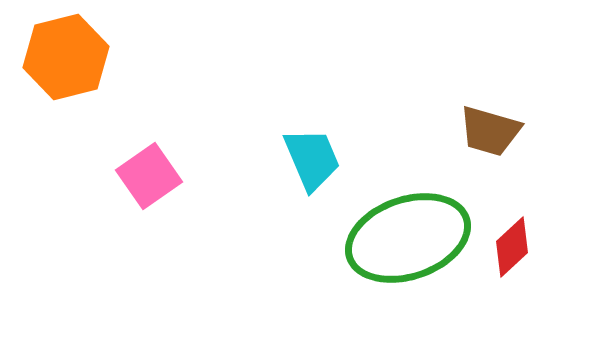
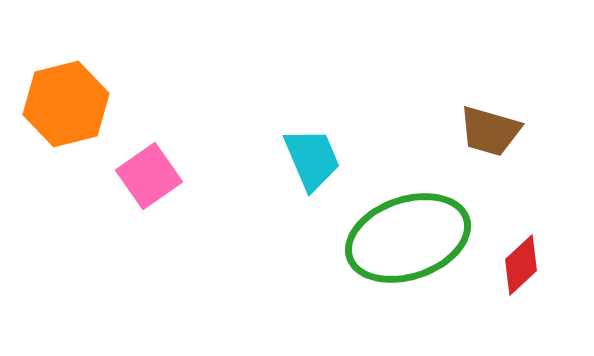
orange hexagon: moved 47 px down
red diamond: moved 9 px right, 18 px down
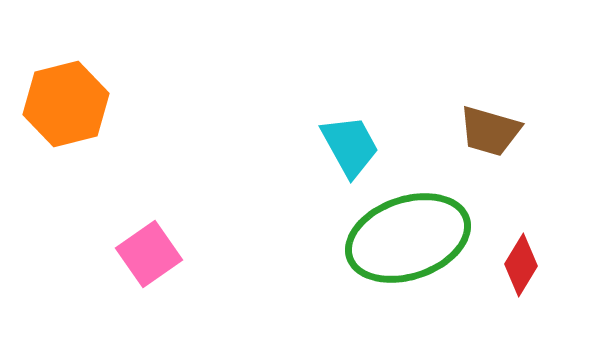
cyan trapezoid: moved 38 px right, 13 px up; rotated 6 degrees counterclockwise
pink square: moved 78 px down
red diamond: rotated 16 degrees counterclockwise
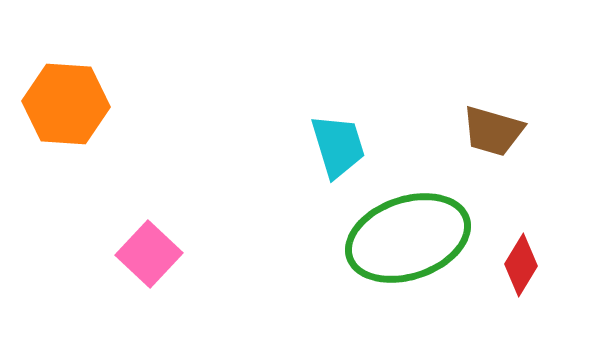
orange hexagon: rotated 18 degrees clockwise
brown trapezoid: moved 3 px right
cyan trapezoid: moved 12 px left; rotated 12 degrees clockwise
pink square: rotated 12 degrees counterclockwise
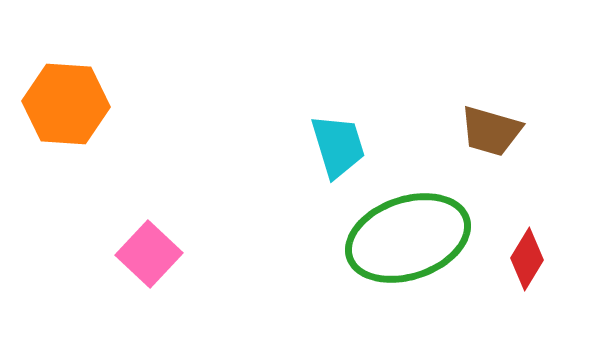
brown trapezoid: moved 2 px left
red diamond: moved 6 px right, 6 px up
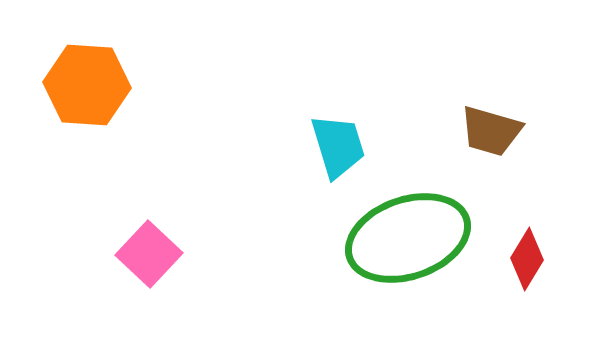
orange hexagon: moved 21 px right, 19 px up
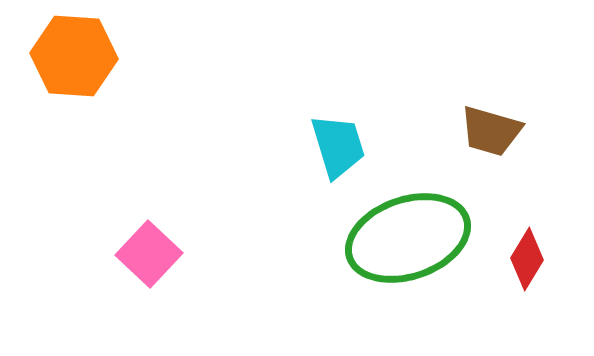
orange hexagon: moved 13 px left, 29 px up
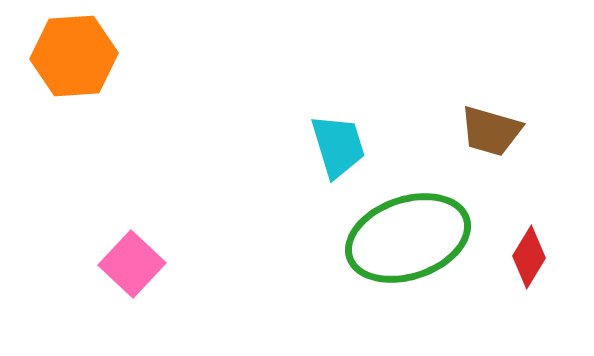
orange hexagon: rotated 8 degrees counterclockwise
pink square: moved 17 px left, 10 px down
red diamond: moved 2 px right, 2 px up
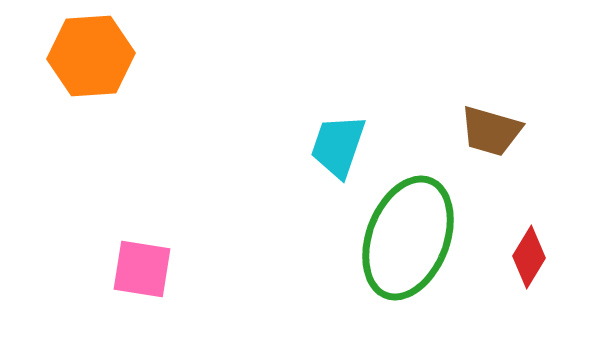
orange hexagon: moved 17 px right
cyan trapezoid: rotated 144 degrees counterclockwise
green ellipse: rotated 50 degrees counterclockwise
pink square: moved 10 px right, 5 px down; rotated 34 degrees counterclockwise
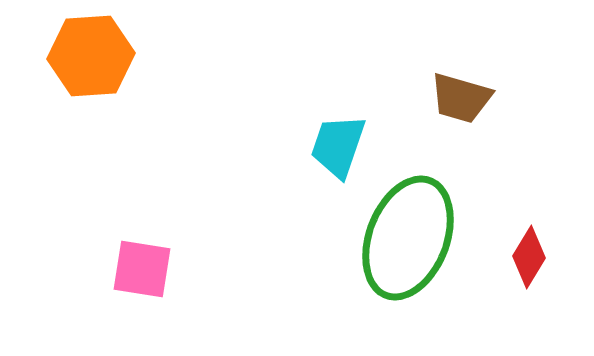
brown trapezoid: moved 30 px left, 33 px up
